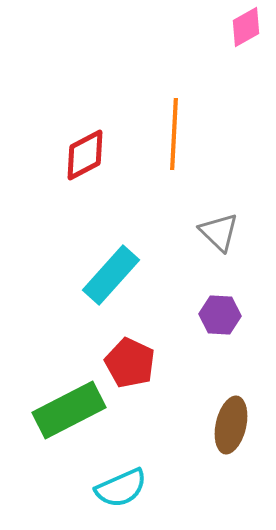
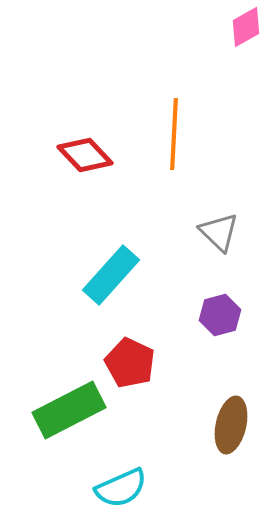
red diamond: rotated 74 degrees clockwise
purple hexagon: rotated 18 degrees counterclockwise
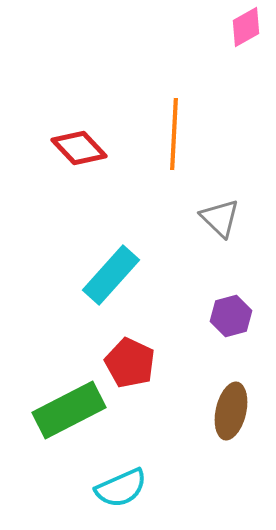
red diamond: moved 6 px left, 7 px up
gray triangle: moved 1 px right, 14 px up
purple hexagon: moved 11 px right, 1 px down
brown ellipse: moved 14 px up
